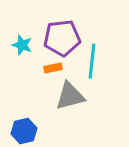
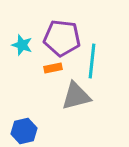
purple pentagon: rotated 12 degrees clockwise
gray triangle: moved 6 px right
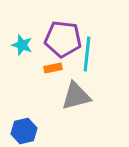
purple pentagon: moved 1 px right, 1 px down
cyan line: moved 5 px left, 7 px up
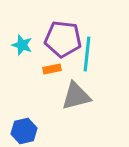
orange rectangle: moved 1 px left, 1 px down
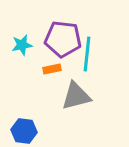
cyan star: rotated 30 degrees counterclockwise
blue hexagon: rotated 20 degrees clockwise
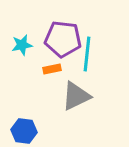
gray triangle: rotated 12 degrees counterclockwise
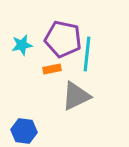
purple pentagon: rotated 6 degrees clockwise
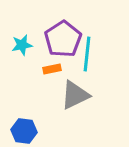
purple pentagon: rotated 27 degrees clockwise
gray triangle: moved 1 px left, 1 px up
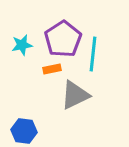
cyan line: moved 6 px right
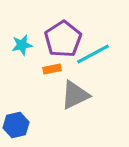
cyan line: rotated 56 degrees clockwise
blue hexagon: moved 8 px left, 6 px up; rotated 20 degrees counterclockwise
